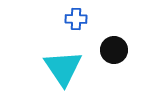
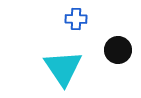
black circle: moved 4 px right
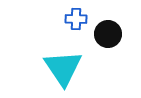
black circle: moved 10 px left, 16 px up
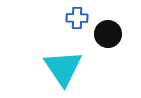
blue cross: moved 1 px right, 1 px up
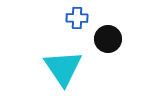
black circle: moved 5 px down
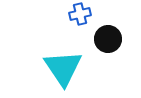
blue cross: moved 3 px right, 4 px up; rotated 15 degrees counterclockwise
